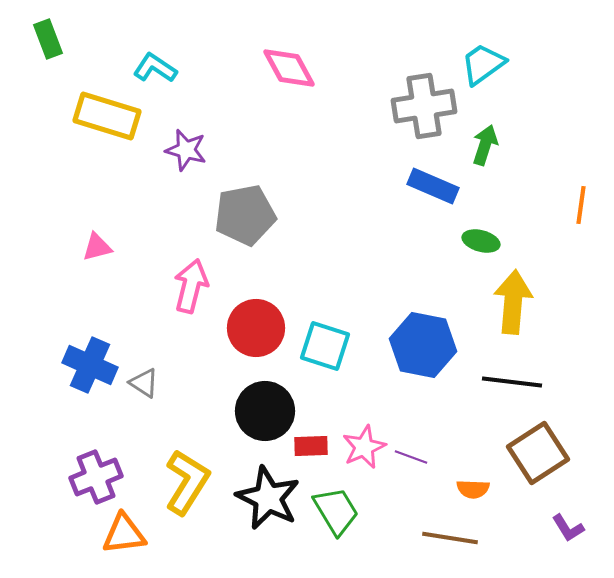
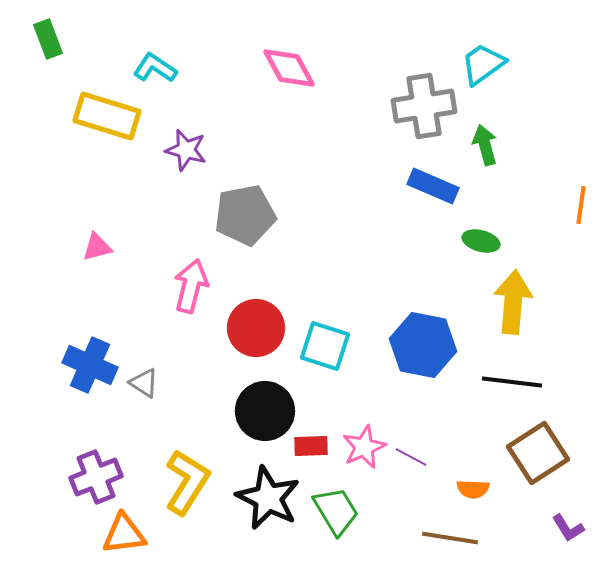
green arrow: rotated 33 degrees counterclockwise
purple line: rotated 8 degrees clockwise
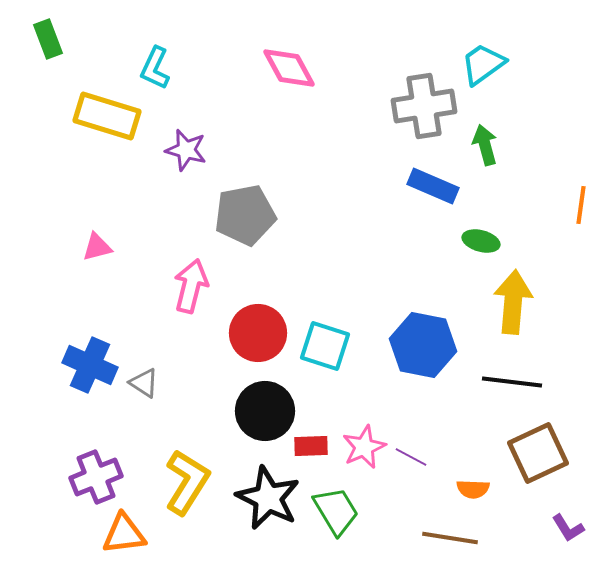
cyan L-shape: rotated 99 degrees counterclockwise
red circle: moved 2 px right, 5 px down
brown square: rotated 8 degrees clockwise
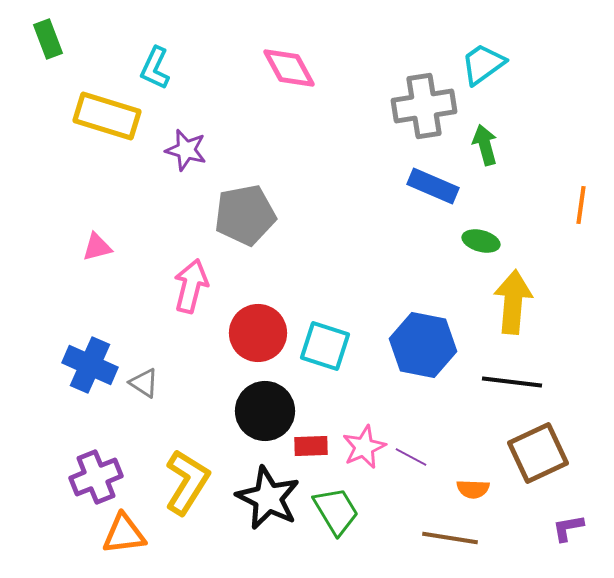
purple L-shape: rotated 112 degrees clockwise
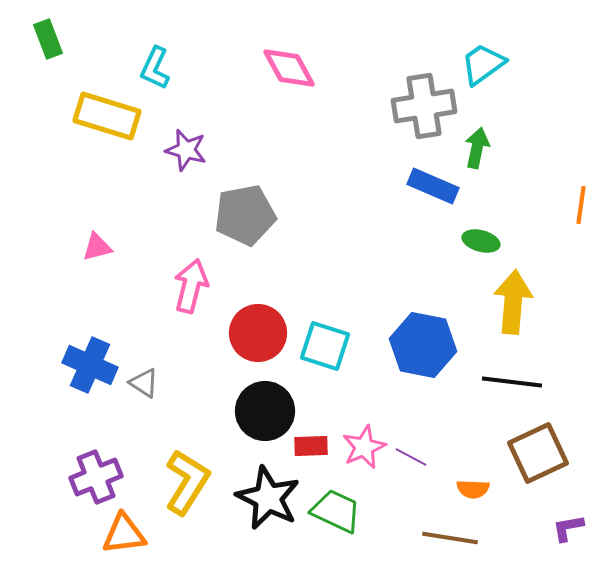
green arrow: moved 8 px left, 3 px down; rotated 27 degrees clockwise
green trapezoid: rotated 34 degrees counterclockwise
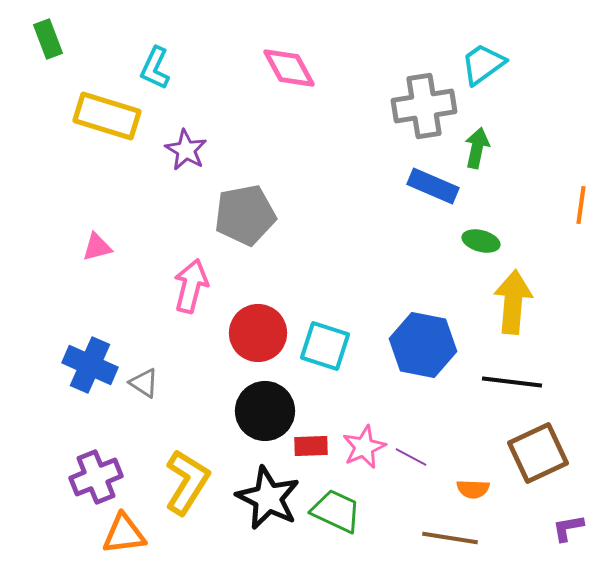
purple star: rotated 15 degrees clockwise
